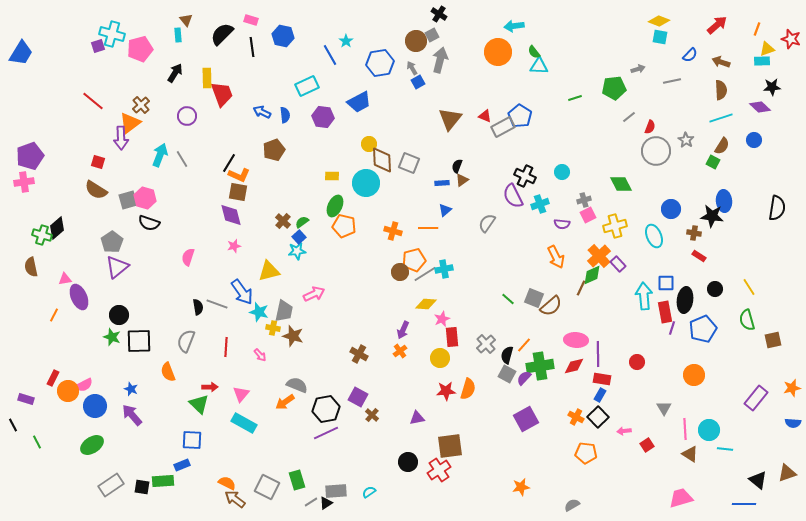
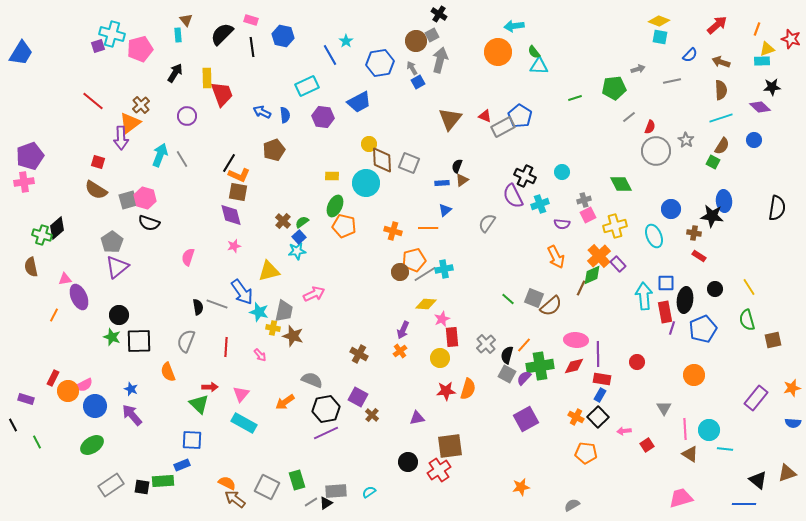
gray semicircle at (297, 385): moved 15 px right, 5 px up
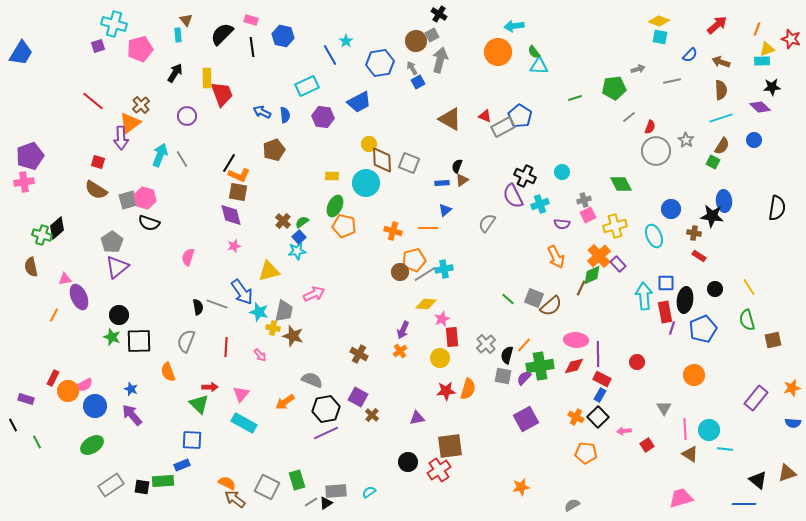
cyan cross at (112, 34): moved 2 px right, 10 px up
brown triangle at (450, 119): rotated 40 degrees counterclockwise
gray square at (507, 374): moved 4 px left, 2 px down; rotated 18 degrees counterclockwise
red rectangle at (602, 379): rotated 18 degrees clockwise
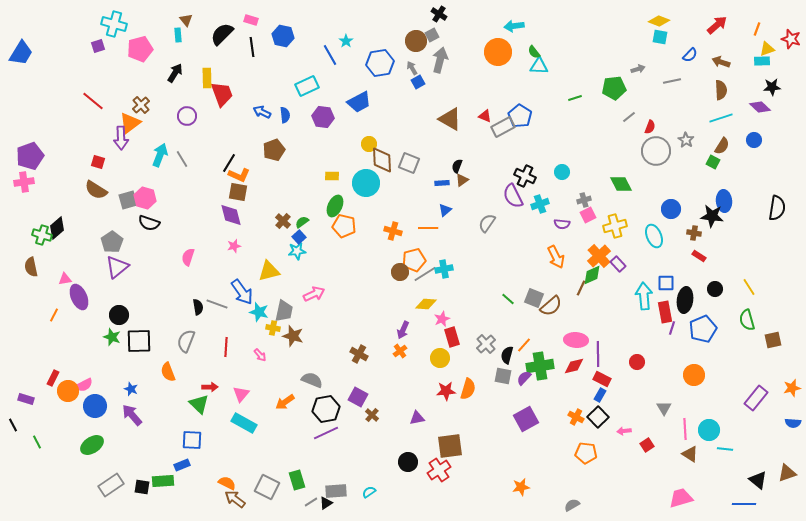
red rectangle at (452, 337): rotated 12 degrees counterclockwise
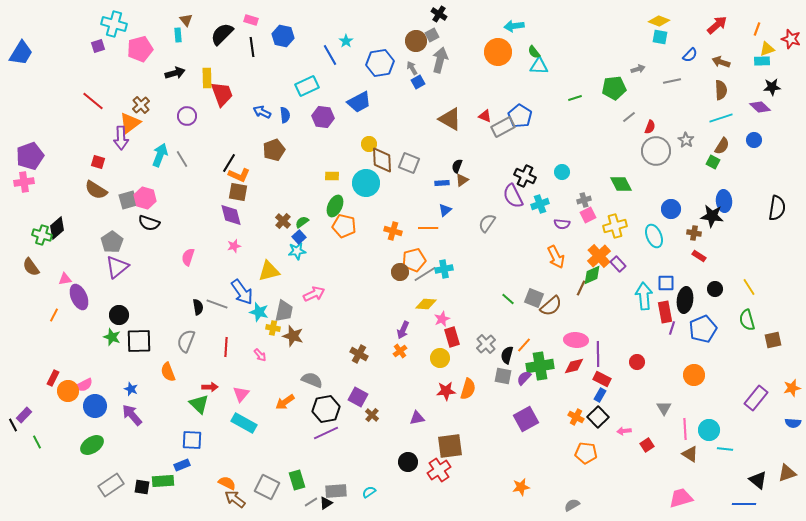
black arrow at (175, 73): rotated 42 degrees clockwise
brown semicircle at (31, 267): rotated 24 degrees counterclockwise
purple rectangle at (26, 399): moved 2 px left, 16 px down; rotated 63 degrees counterclockwise
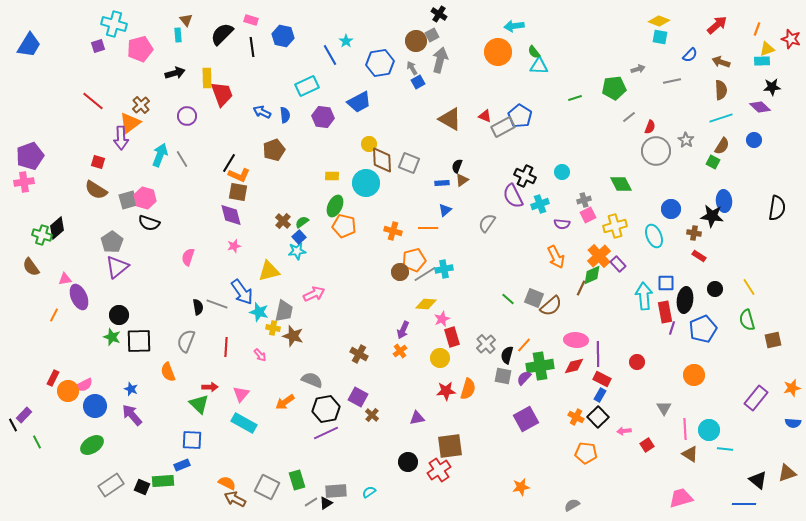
blue trapezoid at (21, 53): moved 8 px right, 8 px up
black square at (142, 487): rotated 14 degrees clockwise
brown arrow at (235, 499): rotated 10 degrees counterclockwise
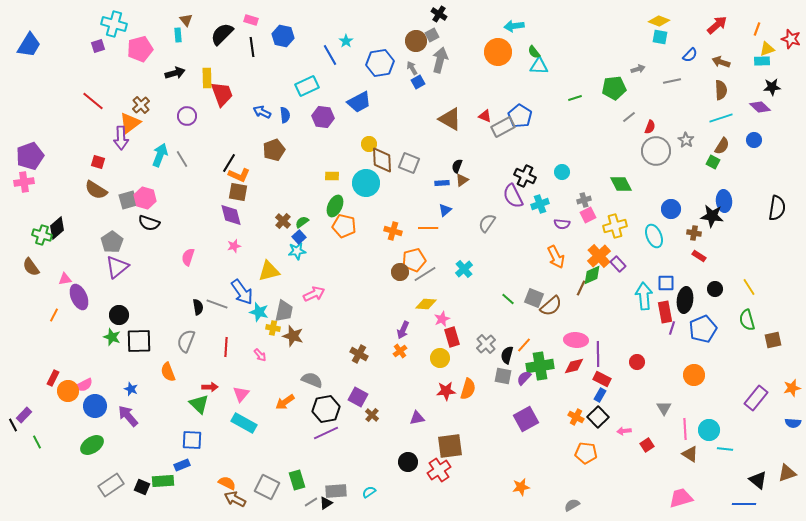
cyan cross at (444, 269): moved 20 px right; rotated 30 degrees counterclockwise
purple arrow at (132, 415): moved 4 px left, 1 px down
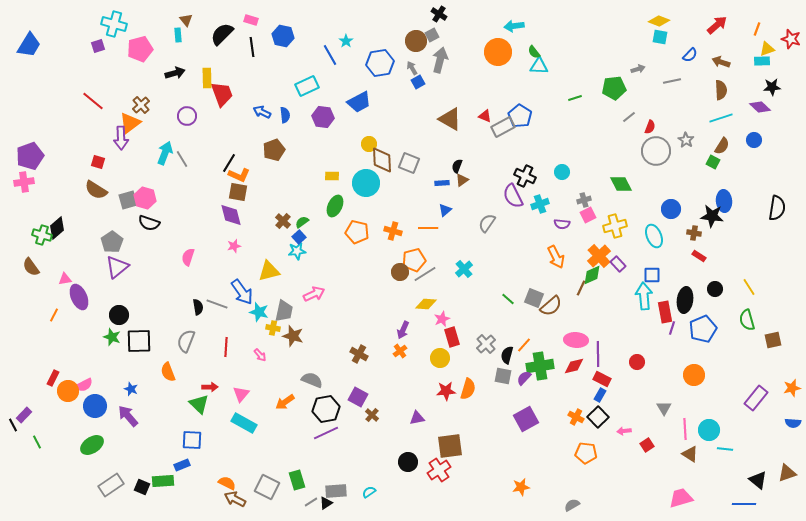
cyan arrow at (160, 155): moved 5 px right, 2 px up
orange pentagon at (344, 226): moved 13 px right, 6 px down
blue square at (666, 283): moved 14 px left, 8 px up
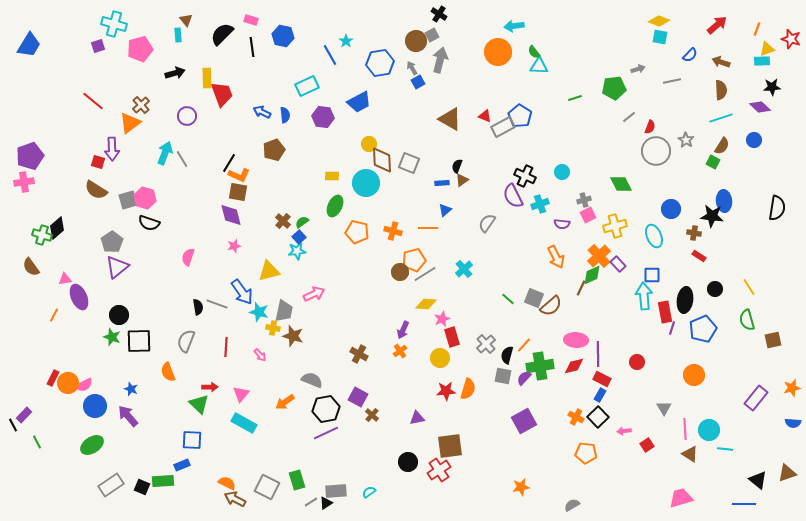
purple arrow at (121, 138): moved 9 px left, 11 px down
orange circle at (68, 391): moved 8 px up
purple square at (526, 419): moved 2 px left, 2 px down
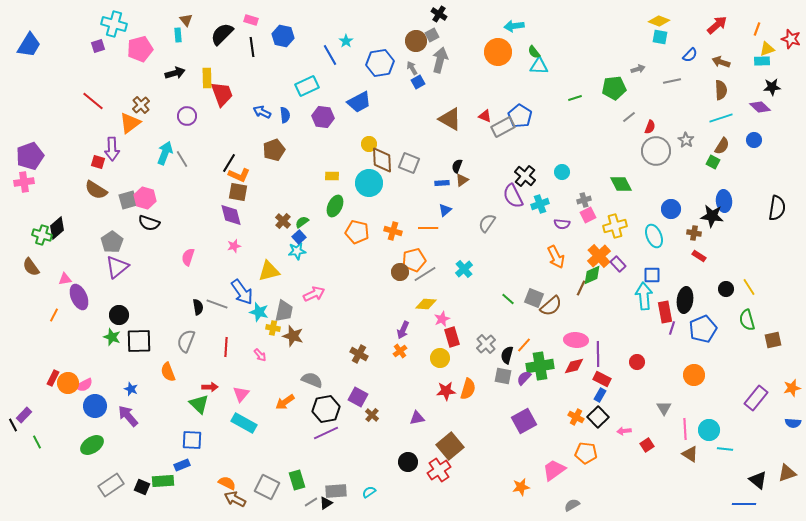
black cross at (525, 176): rotated 15 degrees clockwise
cyan circle at (366, 183): moved 3 px right
black circle at (715, 289): moved 11 px right
brown square at (450, 446): rotated 32 degrees counterclockwise
pink trapezoid at (681, 498): moved 127 px left, 28 px up; rotated 20 degrees counterclockwise
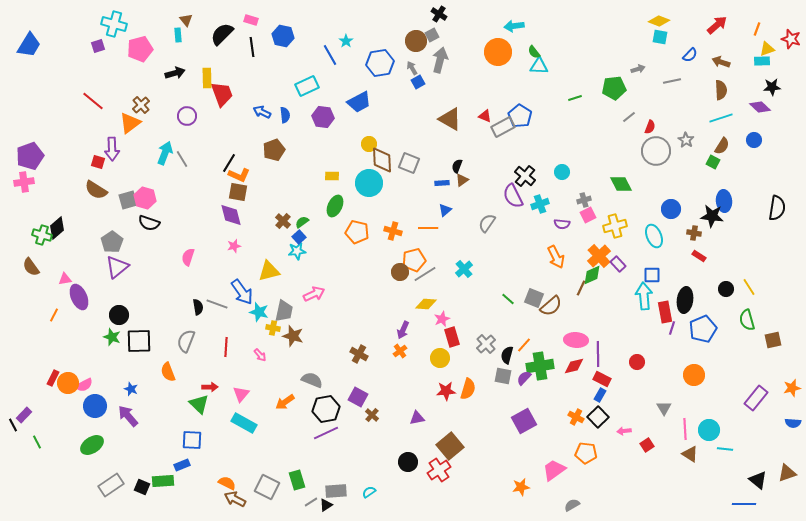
black triangle at (326, 503): moved 2 px down
